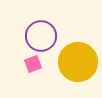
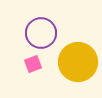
purple circle: moved 3 px up
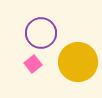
pink square: rotated 18 degrees counterclockwise
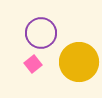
yellow circle: moved 1 px right
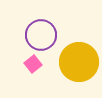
purple circle: moved 2 px down
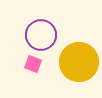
pink square: rotated 30 degrees counterclockwise
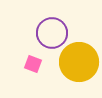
purple circle: moved 11 px right, 2 px up
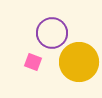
pink square: moved 2 px up
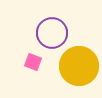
yellow circle: moved 4 px down
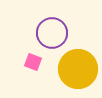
yellow circle: moved 1 px left, 3 px down
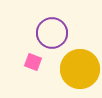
yellow circle: moved 2 px right
